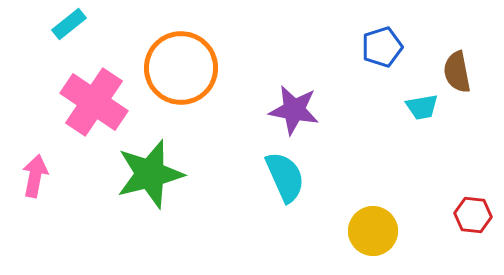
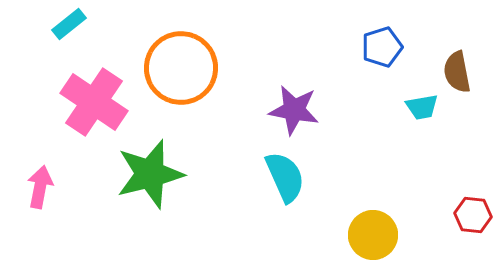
pink arrow: moved 5 px right, 11 px down
yellow circle: moved 4 px down
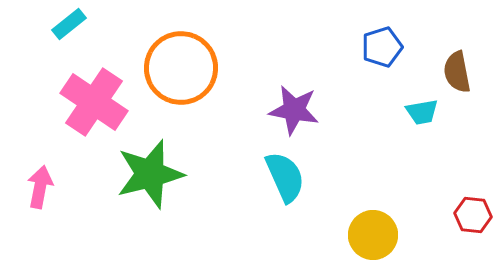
cyan trapezoid: moved 5 px down
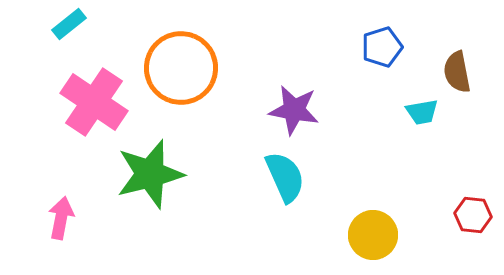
pink arrow: moved 21 px right, 31 px down
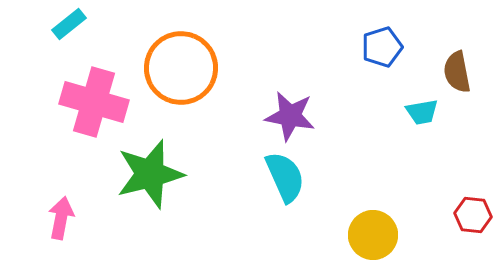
pink cross: rotated 18 degrees counterclockwise
purple star: moved 4 px left, 6 px down
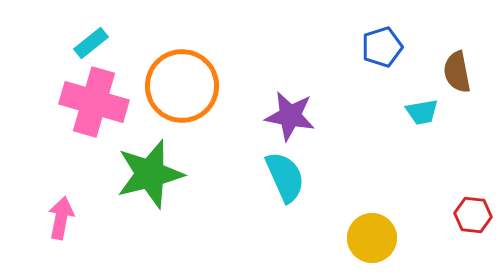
cyan rectangle: moved 22 px right, 19 px down
orange circle: moved 1 px right, 18 px down
yellow circle: moved 1 px left, 3 px down
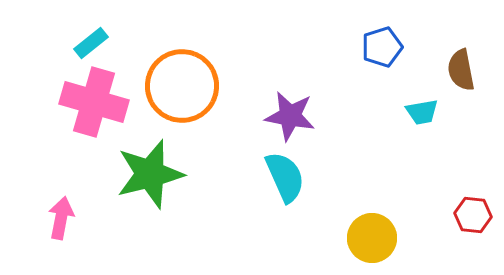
brown semicircle: moved 4 px right, 2 px up
